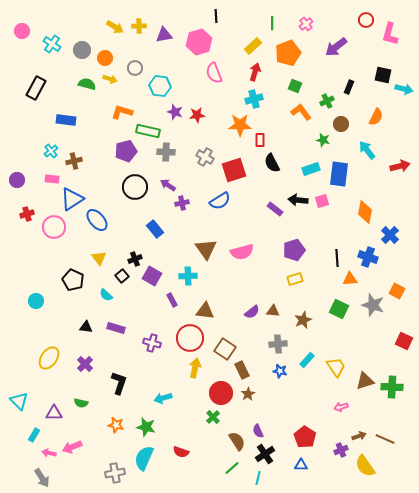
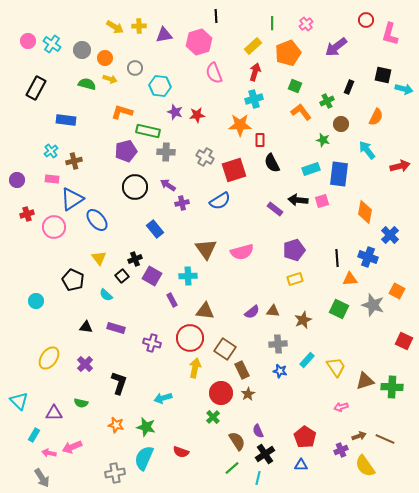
pink circle at (22, 31): moved 6 px right, 10 px down
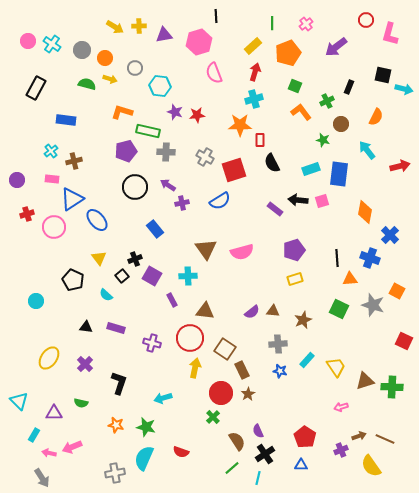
blue cross at (368, 257): moved 2 px right, 1 px down
yellow semicircle at (365, 466): moved 6 px right
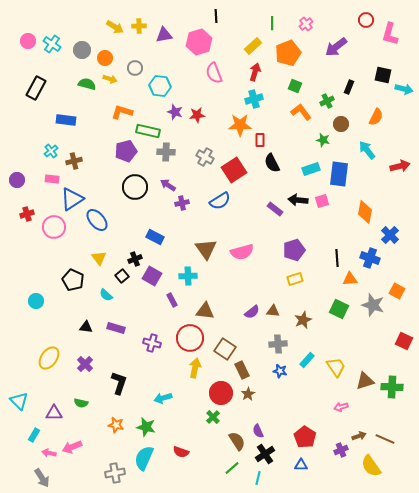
red square at (234, 170): rotated 15 degrees counterclockwise
blue rectangle at (155, 229): moved 8 px down; rotated 24 degrees counterclockwise
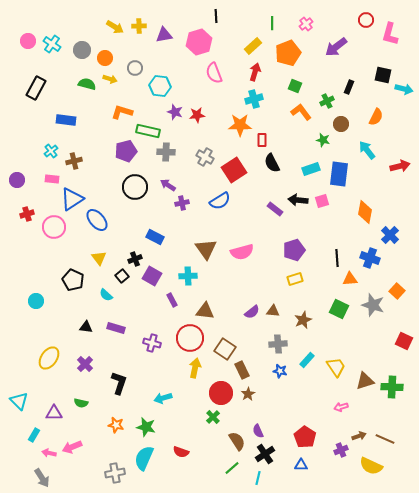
red rectangle at (260, 140): moved 2 px right
orange square at (397, 291): rotated 14 degrees clockwise
yellow semicircle at (371, 466): rotated 30 degrees counterclockwise
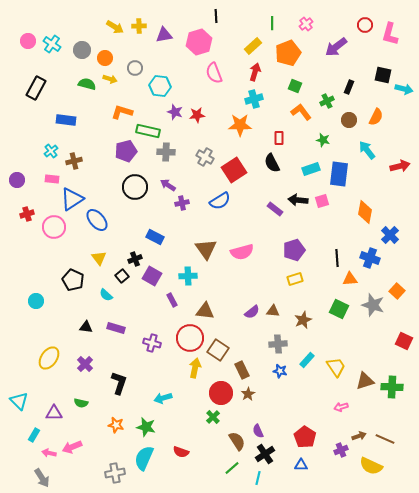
red circle at (366, 20): moved 1 px left, 5 px down
brown circle at (341, 124): moved 8 px right, 4 px up
red rectangle at (262, 140): moved 17 px right, 2 px up
brown square at (225, 349): moved 7 px left, 1 px down
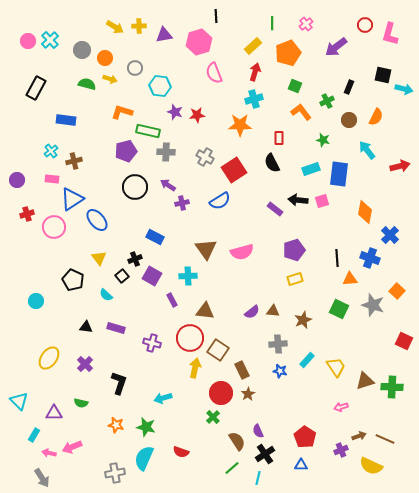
cyan cross at (52, 44): moved 2 px left, 4 px up; rotated 12 degrees clockwise
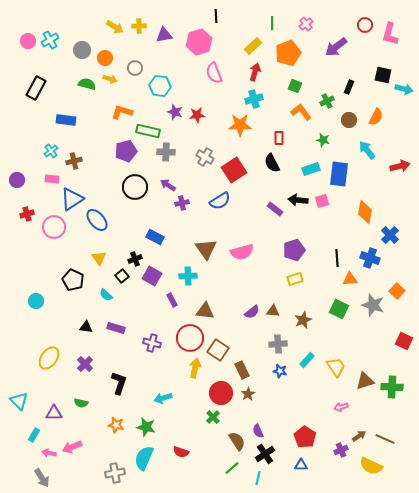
cyan cross at (50, 40): rotated 12 degrees clockwise
brown arrow at (359, 436): rotated 16 degrees counterclockwise
